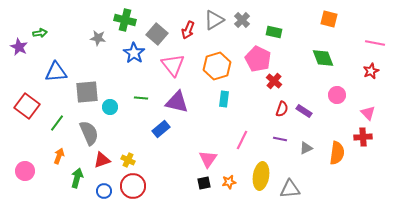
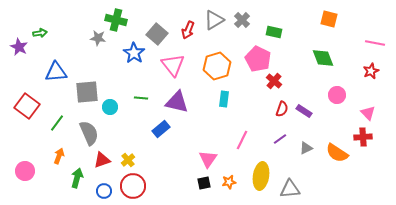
green cross at (125, 20): moved 9 px left
purple line at (280, 139): rotated 48 degrees counterclockwise
orange semicircle at (337, 153): rotated 115 degrees clockwise
yellow cross at (128, 160): rotated 24 degrees clockwise
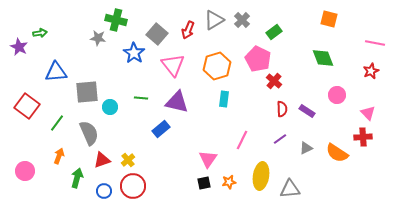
green rectangle at (274, 32): rotated 49 degrees counterclockwise
red semicircle at (282, 109): rotated 21 degrees counterclockwise
purple rectangle at (304, 111): moved 3 px right
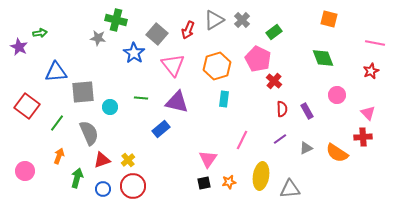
gray square at (87, 92): moved 4 px left
purple rectangle at (307, 111): rotated 28 degrees clockwise
blue circle at (104, 191): moved 1 px left, 2 px up
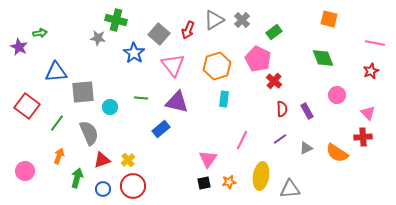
gray square at (157, 34): moved 2 px right
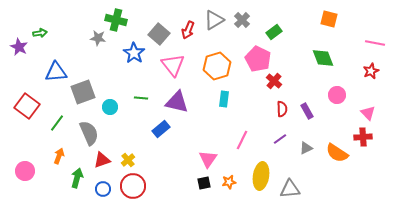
gray square at (83, 92): rotated 15 degrees counterclockwise
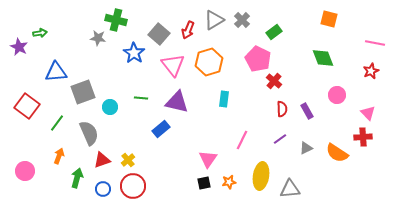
orange hexagon at (217, 66): moved 8 px left, 4 px up
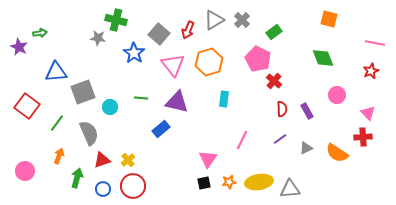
yellow ellipse at (261, 176): moved 2 px left, 6 px down; rotated 72 degrees clockwise
